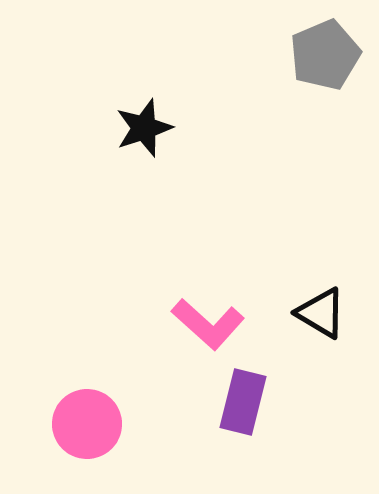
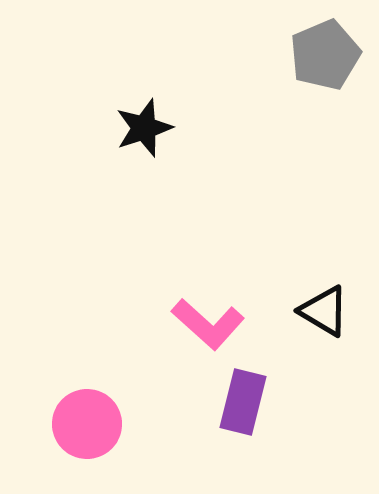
black triangle: moved 3 px right, 2 px up
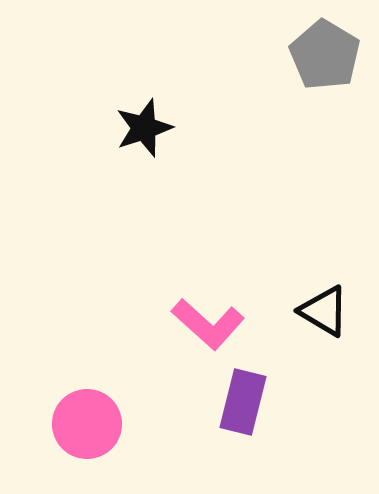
gray pentagon: rotated 18 degrees counterclockwise
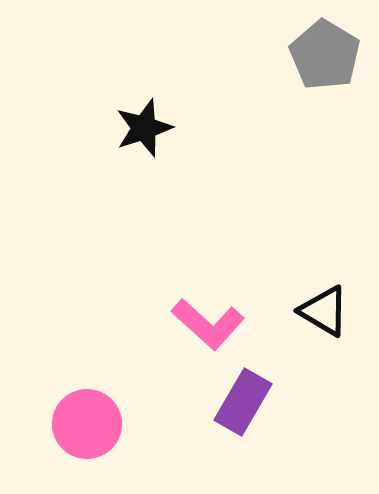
purple rectangle: rotated 16 degrees clockwise
